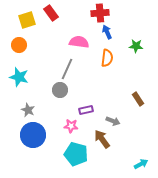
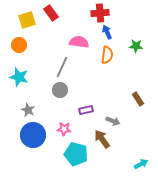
orange semicircle: moved 3 px up
gray line: moved 5 px left, 2 px up
pink star: moved 7 px left, 3 px down
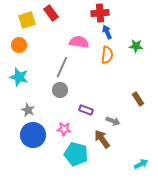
purple rectangle: rotated 32 degrees clockwise
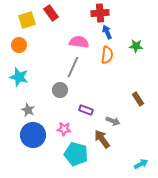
gray line: moved 11 px right
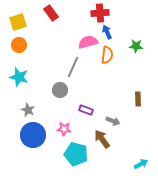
yellow square: moved 9 px left, 2 px down
pink semicircle: moved 9 px right; rotated 24 degrees counterclockwise
brown rectangle: rotated 32 degrees clockwise
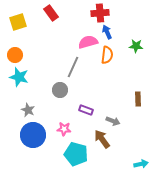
orange circle: moved 4 px left, 10 px down
cyan arrow: rotated 16 degrees clockwise
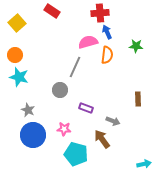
red rectangle: moved 1 px right, 2 px up; rotated 21 degrees counterclockwise
yellow square: moved 1 px left, 1 px down; rotated 24 degrees counterclockwise
gray line: moved 2 px right
purple rectangle: moved 2 px up
cyan arrow: moved 3 px right
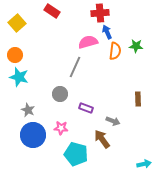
orange semicircle: moved 8 px right, 4 px up
gray circle: moved 4 px down
pink star: moved 3 px left, 1 px up
